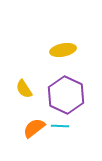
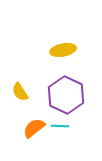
yellow semicircle: moved 4 px left, 3 px down
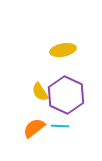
yellow semicircle: moved 20 px right
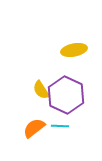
yellow ellipse: moved 11 px right
yellow semicircle: moved 1 px right, 2 px up
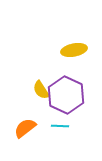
orange semicircle: moved 9 px left
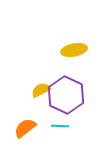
yellow semicircle: rotated 96 degrees clockwise
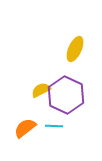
yellow ellipse: moved 1 px right, 1 px up; rotated 55 degrees counterclockwise
cyan line: moved 6 px left
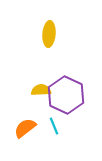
yellow ellipse: moved 26 px left, 15 px up; rotated 20 degrees counterclockwise
yellow semicircle: rotated 24 degrees clockwise
cyan line: rotated 66 degrees clockwise
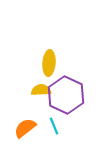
yellow ellipse: moved 29 px down
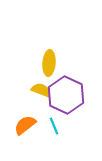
yellow semicircle: rotated 24 degrees clockwise
orange semicircle: moved 3 px up
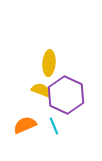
orange semicircle: rotated 15 degrees clockwise
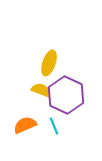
yellow ellipse: rotated 15 degrees clockwise
